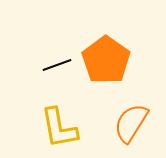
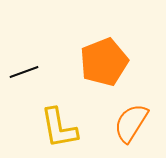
orange pentagon: moved 2 px left, 2 px down; rotated 15 degrees clockwise
black line: moved 33 px left, 7 px down
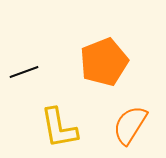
orange semicircle: moved 1 px left, 2 px down
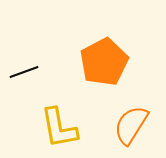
orange pentagon: rotated 6 degrees counterclockwise
orange semicircle: moved 1 px right
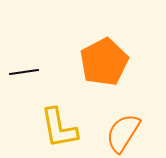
black line: rotated 12 degrees clockwise
orange semicircle: moved 8 px left, 8 px down
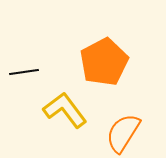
yellow L-shape: moved 6 px right, 18 px up; rotated 153 degrees clockwise
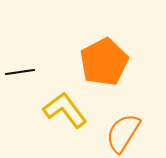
black line: moved 4 px left
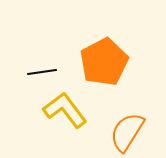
black line: moved 22 px right
orange semicircle: moved 4 px right, 1 px up
